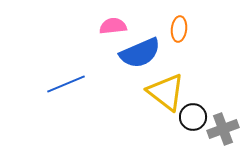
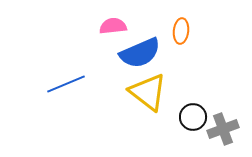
orange ellipse: moved 2 px right, 2 px down
yellow triangle: moved 18 px left
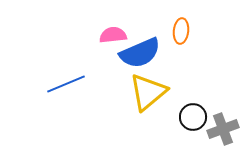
pink semicircle: moved 9 px down
yellow triangle: rotated 42 degrees clockwise
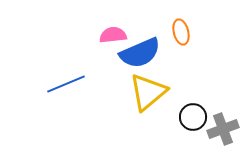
orange ellipse: moved 1 px down; rotated 20 degrees counterclockwise
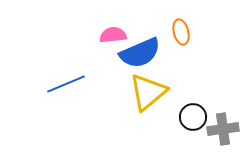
gray cross: rotated 12 degrees clockwise
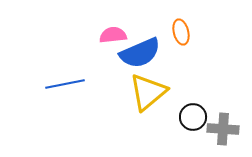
blue line: moved 1 px left; rotated 12 degrees clockwise
gray cross: rotated 12 degrees clockwise
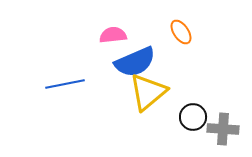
orange ellipse: rotated 20 degrees counterclockwise
blue semicircle: moved 5 px left, 9 px down
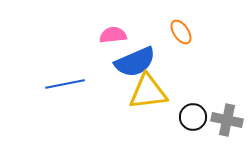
yellow triangle: rotated 33 degrees clockwise
gray cross: moved 4 px right, 9 px up; rotated 8 degrees clockwise
